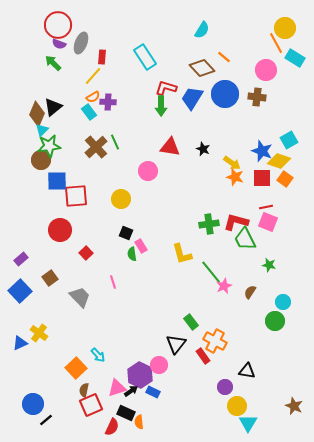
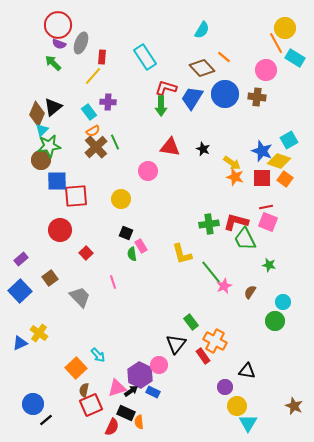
orange semicircle at (93, 97): moved 34 px down
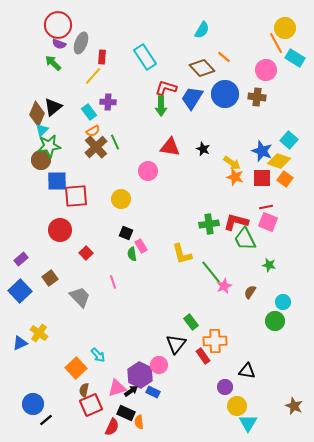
cyan square at (289, 140): rotated 18 degrees counterclockwise
orange cross at (215, 341): rotated 30 degrees counterclockwise
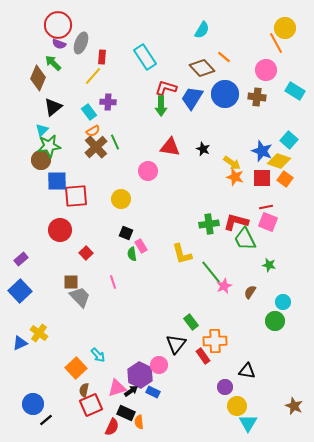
cyan rectangle at (295, 58): moved 33 px down
brown diamond at (37, 114): moved 1 px right, 36 px up
brown square at (50, 278): moved 21 px right, 4 px down; rotated 35 degrees clockwise
